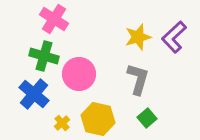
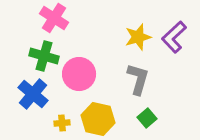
pink cross: moved 1 px up
blue cross: moved 1 px left
yellow cross: rotated 35 degrees clockwise
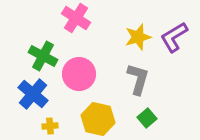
pink cross: moved 22 px right
purple L-shape: rotated 12 degrees clockwise
green cross: moved 1 px left; rotated 12 degrees clockwise
yellow cross: moved 12 px left, 3 px down
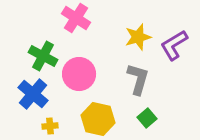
purple L-shape: moved 8 px down
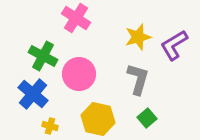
yellow cross: rotated 21 degrees clockwise
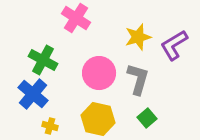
green cross: moved 4 px down
pink circle: moved 20 px right, 1 px up
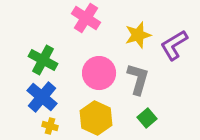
pink cross: moved 10 px right
yellow star: moved 2 px up
blue cross: moved 9 px right, 3 px down
yellow hexagon: moved 2 px left, 1 px up; rotated 12 degrees clockwise
